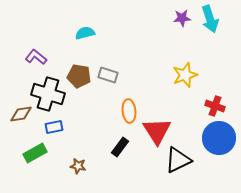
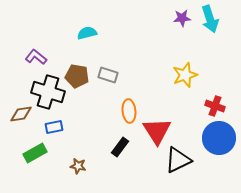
cyan semicircle: moved 2 px right
brown pentagon: moved 2 px left
black cross: moved 2 px up
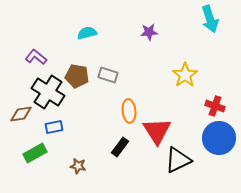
purple star: moved 33 px left, 14 px down
yellow star: rotated 15 degrees counterclockwise
black cross: rotated 16 degrees clockwise
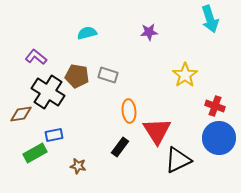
blue rectangle: moved 8 px down
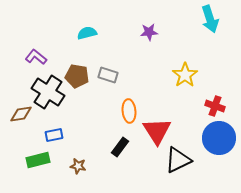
green rectangle: moved 3 px right, 7 px down; rotated 15 degrees clockwise
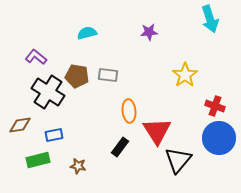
gray rectangle: rotated 12 degrees counterclockwise
brown diamond: moved 1 px left, 11 px down
black triangle: rotated 24 degrees counterclockwise
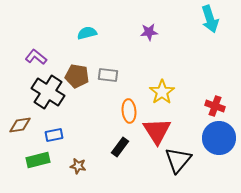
yellow star: moved 23 px left, 17 px down
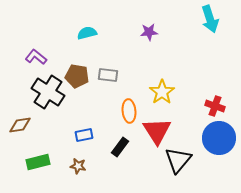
blue rectangle: moved 30 px right
green rectangle: moved 2 px down
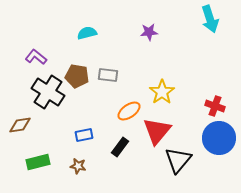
orange ellipse: rotated 60 degrees clockwise
red triangle: rotated 12 degrees clockwise
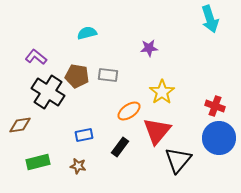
purple star: moved 16 px down
